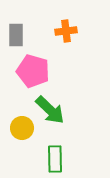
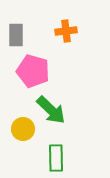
green arrow: moved 1 px right
yellow circle: moved 1 px right, 1 px down
green rectangle: moved 1 px right, 1 px up
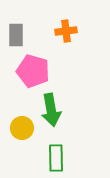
green arrow: rotated 36 degrees clockwise
yellow circle: moved 1 px left, 1 px up
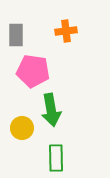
pink pentagon: rotated 8 degrees counterclockwise
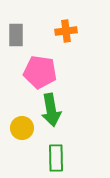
pink pentagon: moved 7 px right, 1 px down
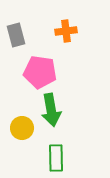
gray rectangle: rotated 15 degrees counterclockwise
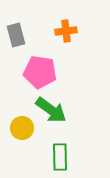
green arrow: rotated 44 degrees counterclockwise
green rectangle: moved 4 px right, 1 px up
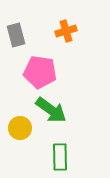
orange cross: rotated 10 degrees counterclockwise
yellow circle: moved 2 px left
